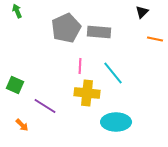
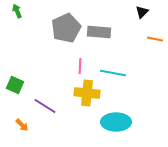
cyan line: rotated 40 degrees counterclockwise
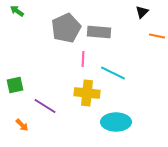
green arrow: rotated 32 degrees counterclockwise
orange line: moved 2 px right, 3 px up
pink line: moved 3 px right, 7 px up
cyan line: rotated 15 degrees clockwise
green square: rotated 36 degrees counterclockwise
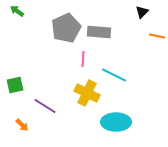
cyan line: moved 1 px right, 2 px down
yellow cross: rotated 20 degrees clockwise
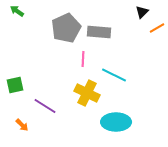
orange line: moved 8 px up; rotated 42 degrees counterclockwise
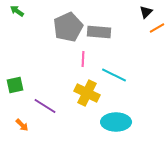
black triangle: moved 4 px right
gray pentagon: moved 2 px right, 1 px up
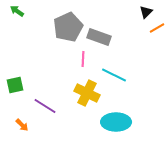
gray rectangle: moved 5 px down; rotated 15 degrees clockwise
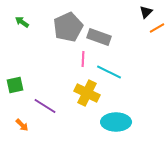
green arrow: moved 5 px right, 11 px down
cyan line: moved 5 px left, 3 px up
